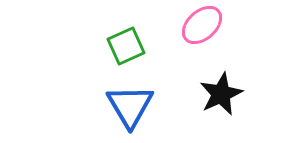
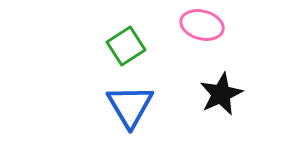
pink ellipse: rotated 57 degrees clockwise
green square: rotated 9 degrees counterclockwise
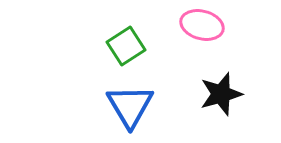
black star: rotated 9 degrees clockwise
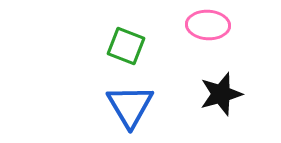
pink ellipse: moved 6 px right; rotated 12 degrees counterclockwise
green square: rotated 36 degrees counterclockwise
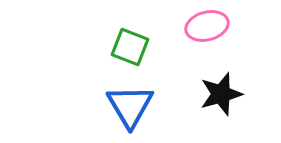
pink ellipse: moved 1 px left, 1 px down; rotated 18 degrees counterclockwise
green square: moved 4 px right, 1 px down
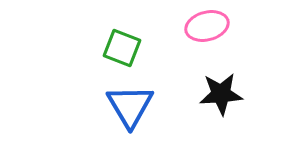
green square: moved 8 px left, 1 px down
black star: rotated 12 degrees clockwise
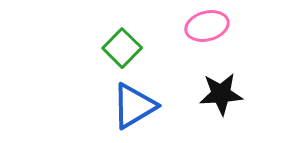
green square: rotated 24 degrees clockwise
blue triangle: moved 4 px right; rotated 30 degrees clockwise
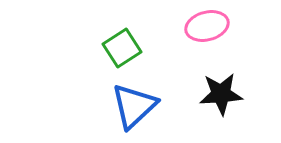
green square: rotated 12 degrees clockwise
blue triangle: rotated 12 degrees counterclockwise
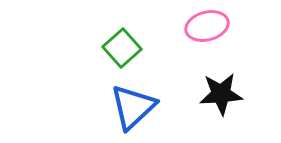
green square: rotated 9 degrees counterclockwise
blue triangle: moved 1 px left, 1 px down
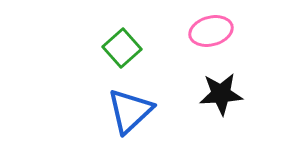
pink ellipse: moved 4 px right, 5 px down
blue triangle: moved 3 px left, 4 px down
